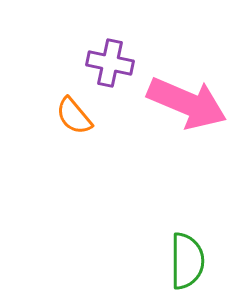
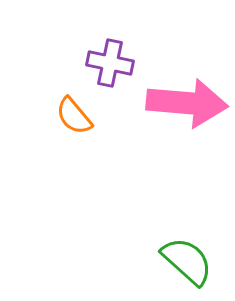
pink arrow: rotated 18 degrees counterclockwise
green semicircle: rotated 48 degrees counterclockwise
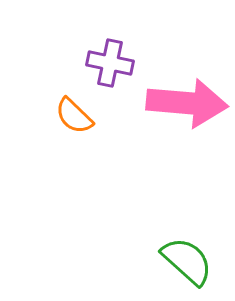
orange semicircle: rotated 6 degrees counterclockwise
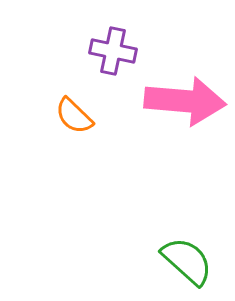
purple cross: moved 3 px right, 12 px up
pink arrow: moved 2 px left, 2 px up
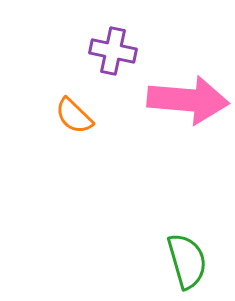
pink arrow: moved 3 px right, 1 px up
green semicircle: rotated 32 degrees clockwise
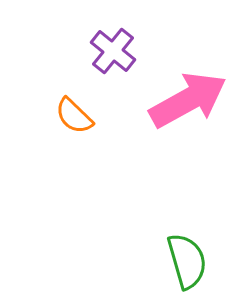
purple cross: rotated 27 degrees clockwise
pink arrow: rotated 34 degrees counterclockwise
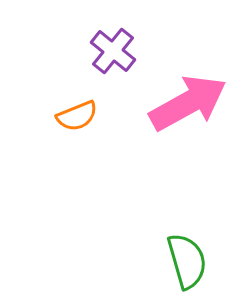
pink arrow: moved 3 px down
orange semicircle: moved 3 px right; rotated 66 degrees counterclockwise
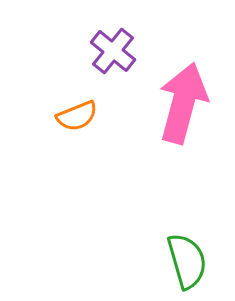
pink arrow: moved 5 px left; rotated 46 degrees counterclockwise
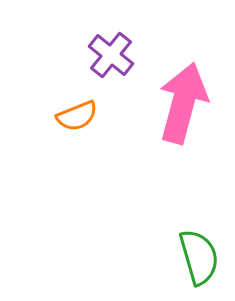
purple cross: moved 2 px left, 4 px down
green semicircle: moved 12 px right, 4 px up
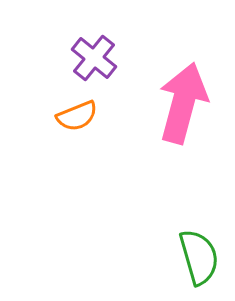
purple cross: moved 17 px left, 3 px down
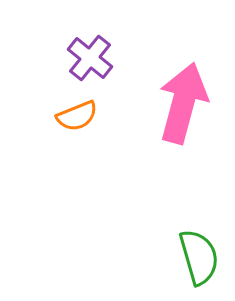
purple cross: moved 4 px left
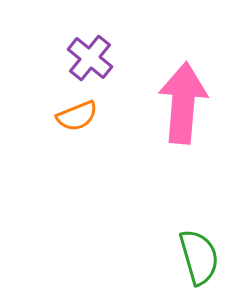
pink arrow: rotated 10 degrees counterclockwise
